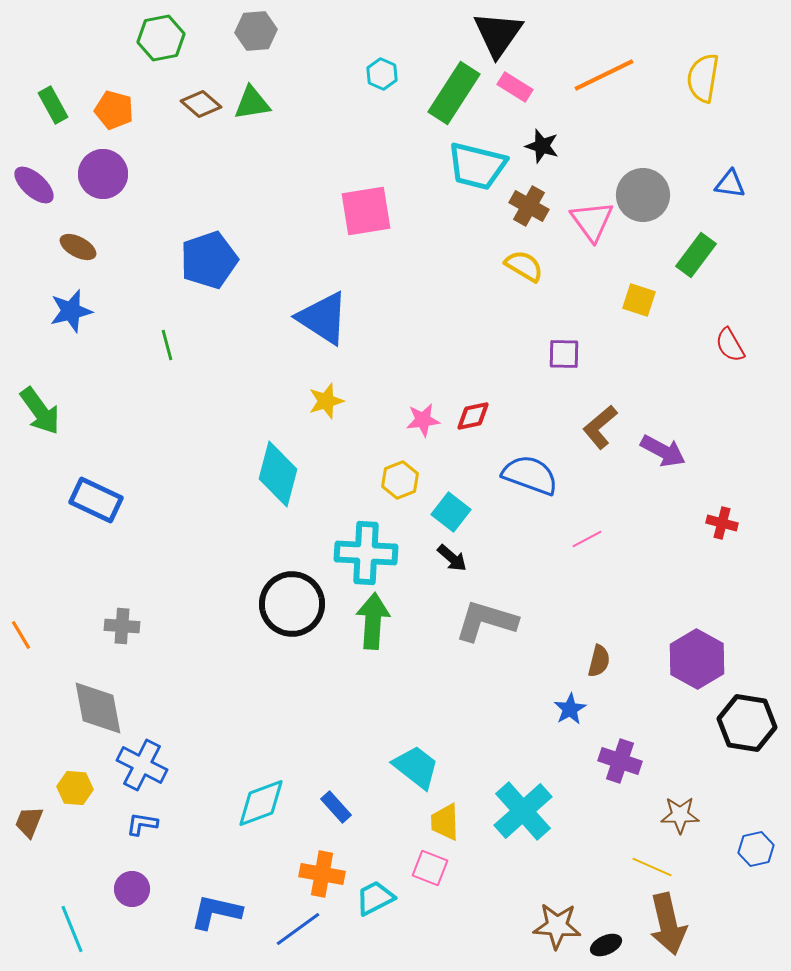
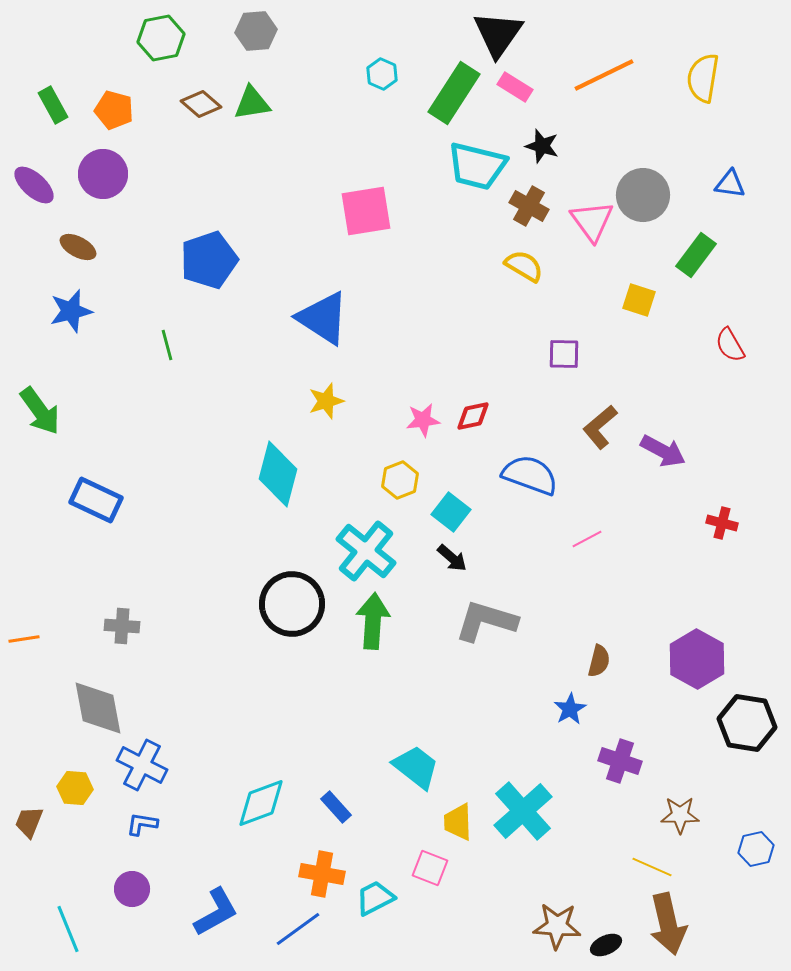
cyan cross at (366, 553): moved 2 px up; rotated 36 degrees clockwise
orange line at (21, 635): moved 3 px right, 4 px down; rotated 68 degrees counterclockwise
yellow trapezoid at (445, 822): moved 13 px right
blue L-shape at (216, 912): rotated 138 degrees clockwise
cyan line at (72, 929): moved 4 px left
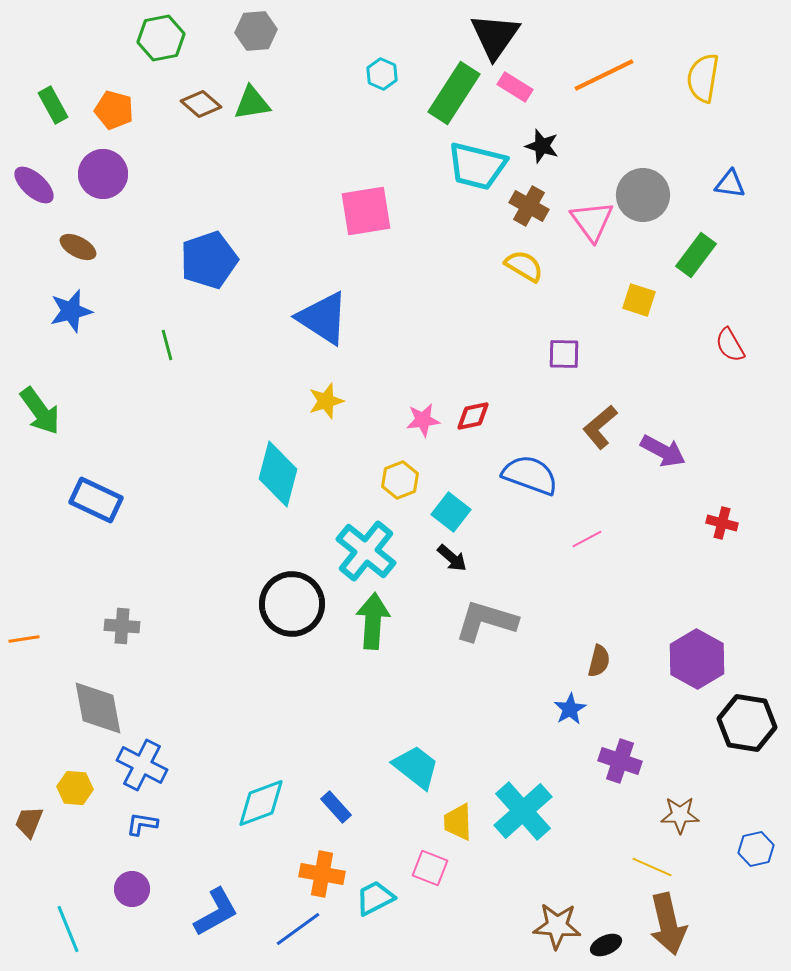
black triangle at (498, 34): moved 3 px left, 2 px down
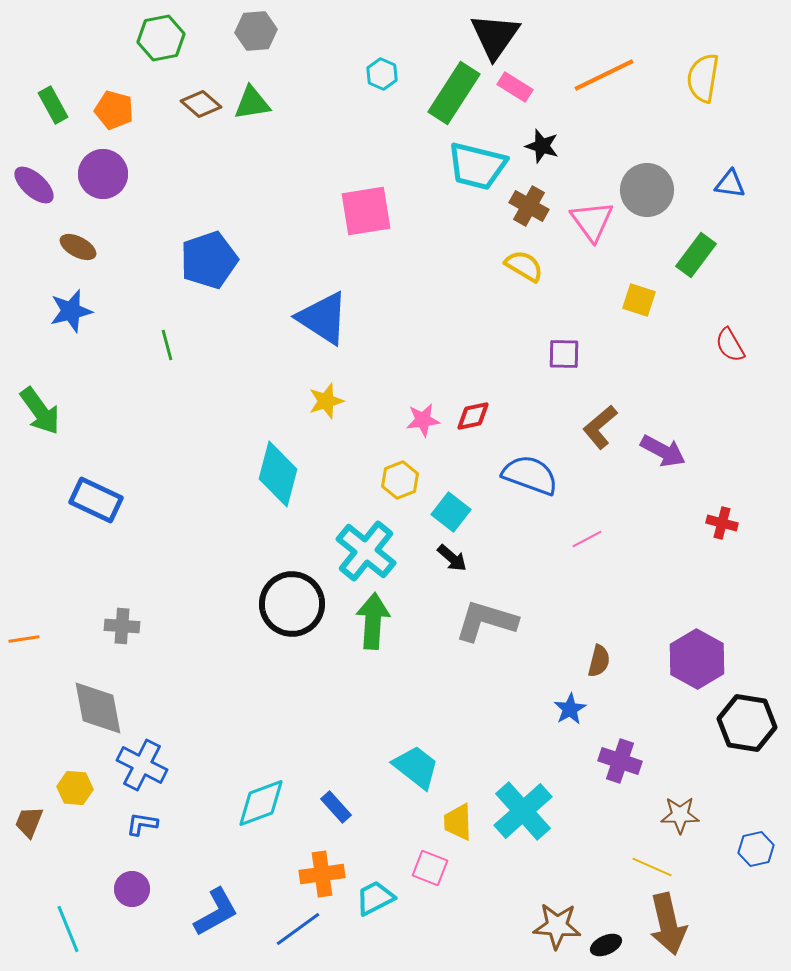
gray circle at (643, 195): moved 4 px right, 5 px up
orange cross at (322, 874): rotated 18 degrees counterclockwise
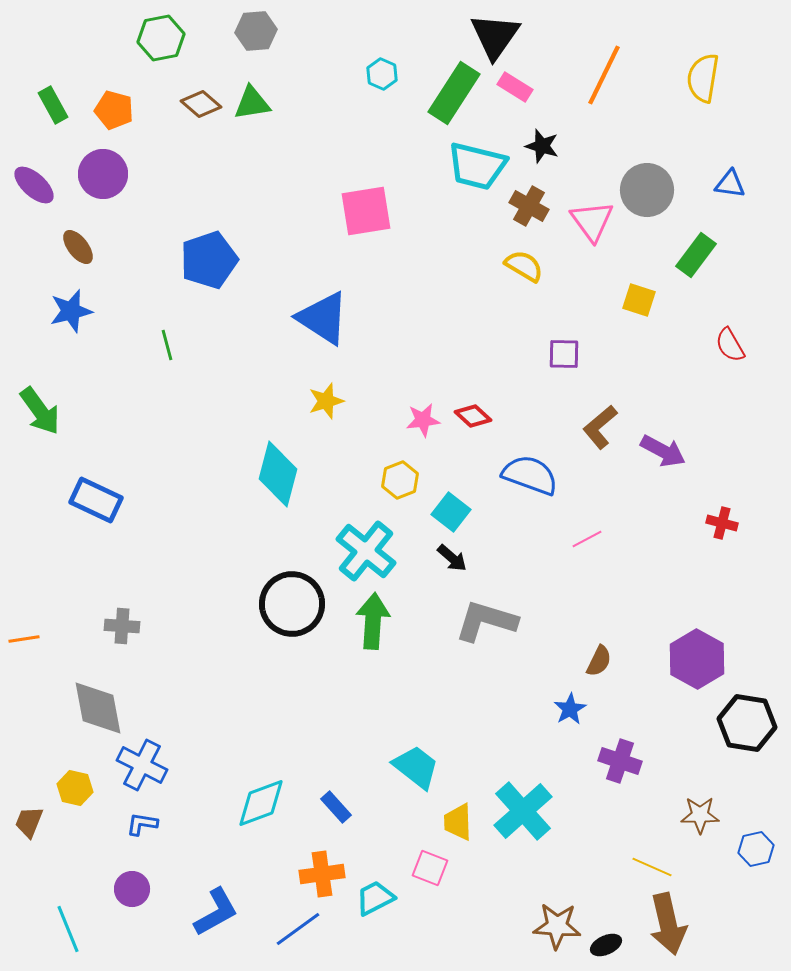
orange line at (604, 75): rotated 38 degrees counterclockwise
brown ellipse at (78, 247): rotated 24 degrees clockwise
red diamond at (473, 416): rotated 54 degrees clockwise
brown semicircle at (599, 661): rotated 12 degrees clockwise
yellow hexagon at (75, 788): rotated 8 degrees clockwise
brown star at (680, 815): moved 20 px right
